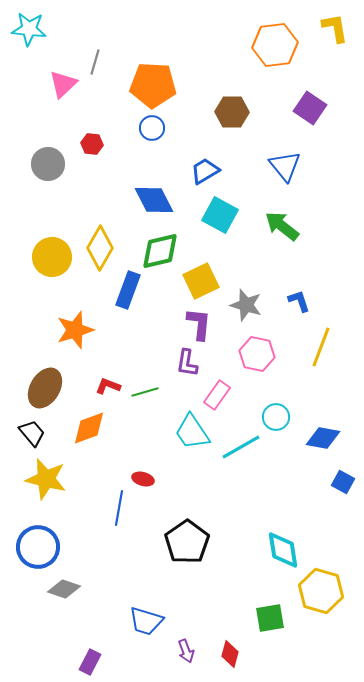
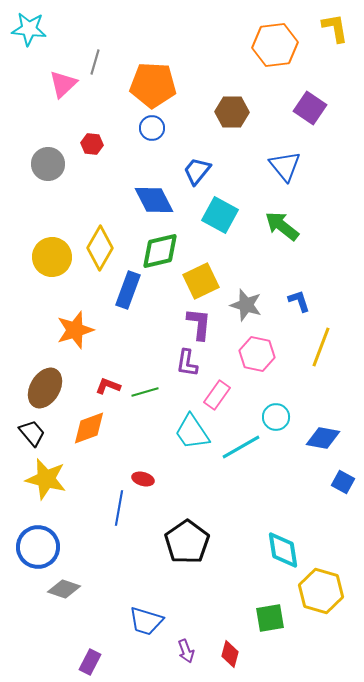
blue trapezoid at (205, 171): moved 8 px left; rotated 20 degrees counterclockwise
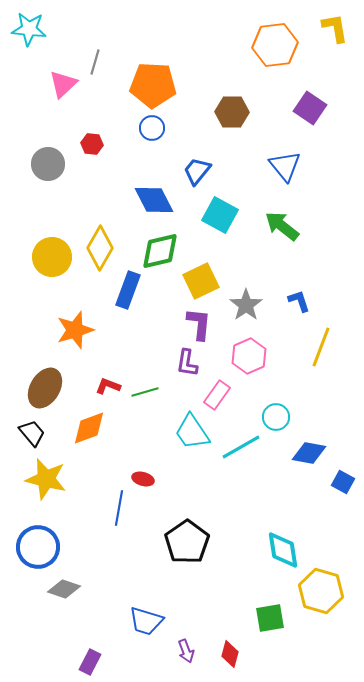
gray star at (246, 305): rotated 20 degrees clockwise
pink hexagon at (257, 354): moved 8 px left, 2 px down; rotated 24 degrees clockwise
blue diamond at (323, 438): moved 14 px left, 15 px down
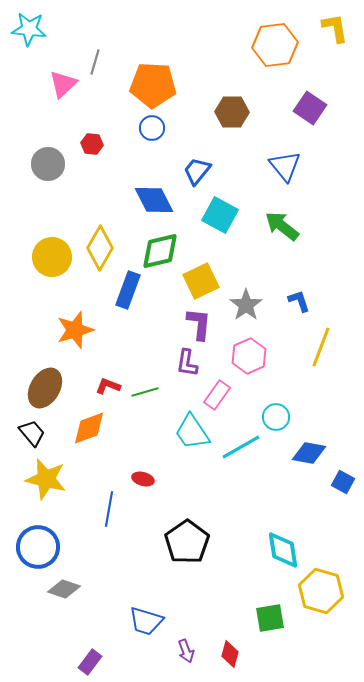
blue line at (119, 508): moved 10 px left, 1 px down
purple rectangle at (90, 662): rotated 10 degrees clockwise
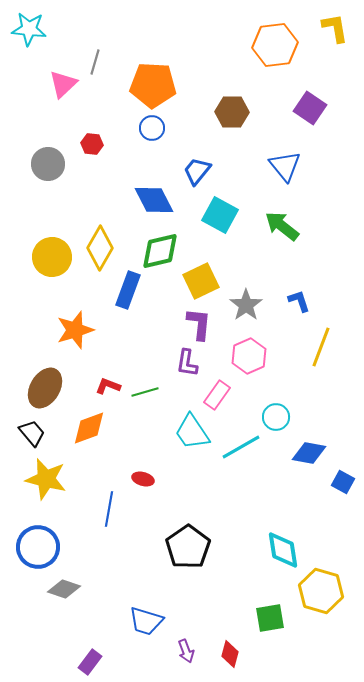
black pentagon at (187, 542): moved 1 px right, 5 px down
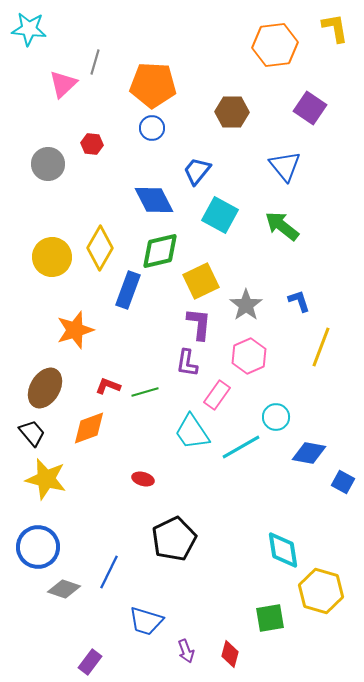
blue line at (109, 509): moved 63 px down; rotated 16 degrees clockwise
black pentagon at (188, 547): moved 14 px left, 8 px up; rotated 9 degrees clockwise
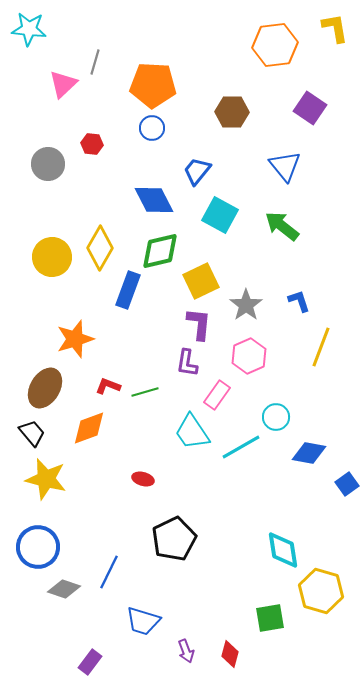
orange star at (75, 330): moved 9 px down
blue square at (343, 482): moved 4 px right, 2 px down; rotated 25 degrees clockwise
blue trapezoid at (146, 621): moved 3 px left
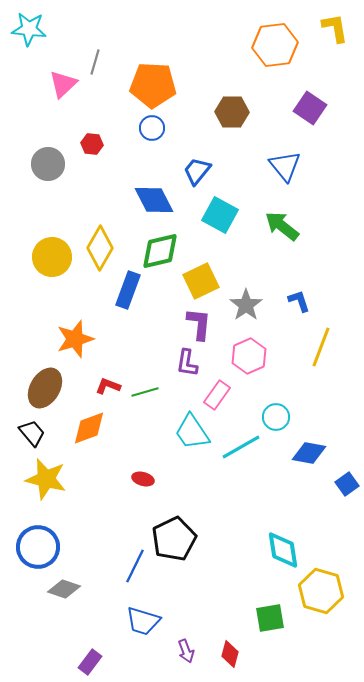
blue line at (109, 572): moved 26 px right, 6 px up
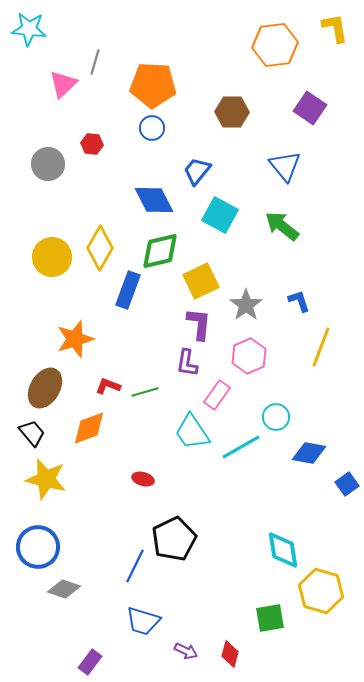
purple arrow at (186, 651): rotated 45 degrees counterclockwise
